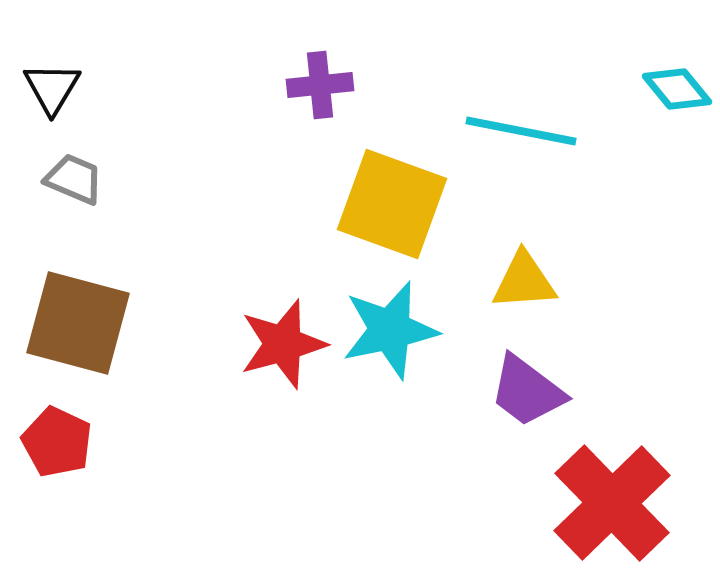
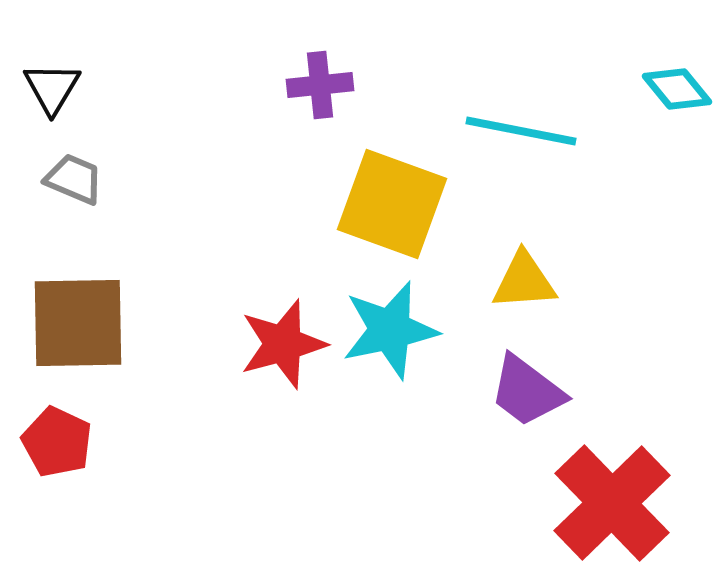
brown square: rotated 16 degrees counterclockwise
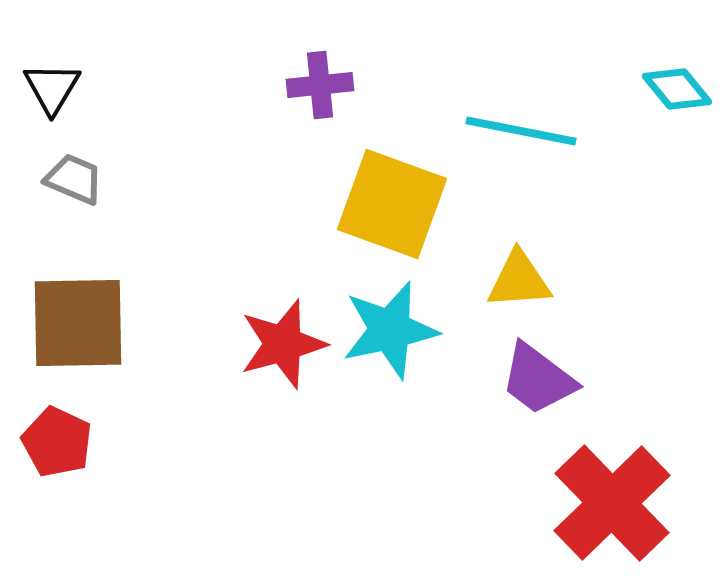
yellow triangle: moved 5 px left, 1 px up
purple trapezoid: moved 11 px right, 12 px up
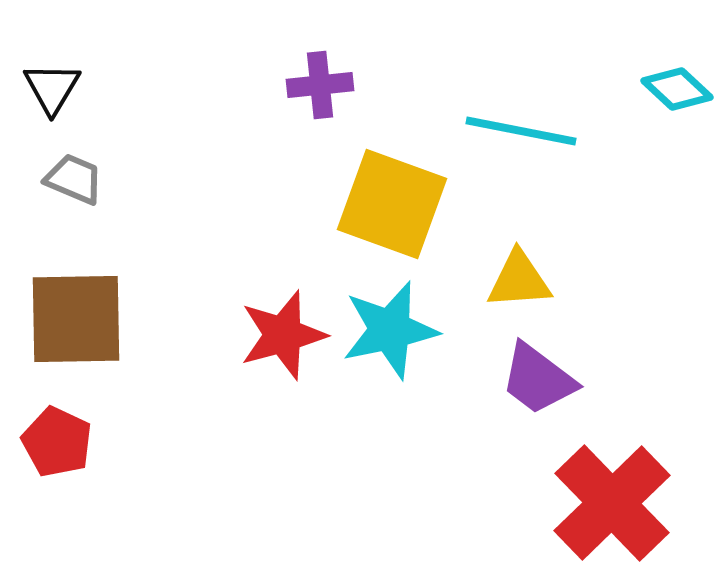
cyan diamond: rotated 8 degrees counterclockwise
brown square: moved 2 px left, 4 px up
red star: moved 9 px up
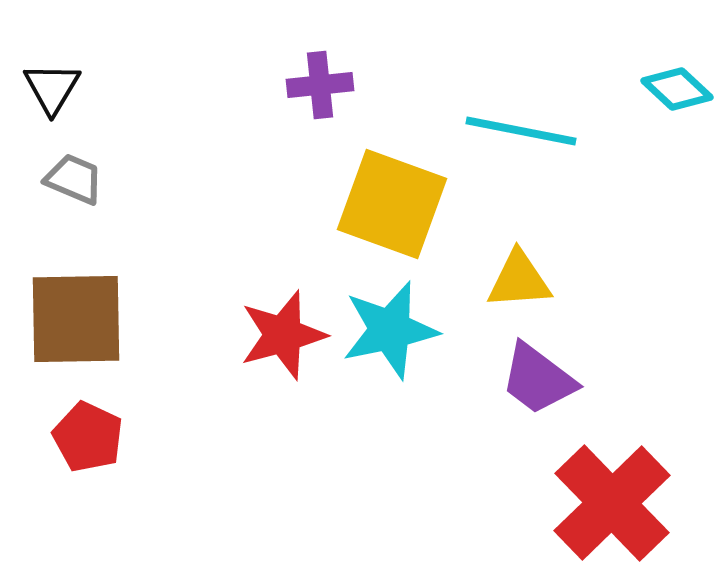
red pentagon: moved 31 px right, 5 px up
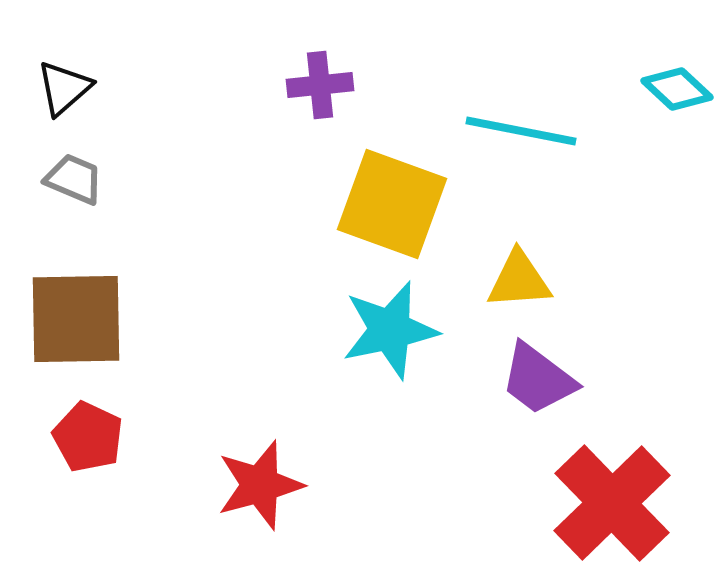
black triangle: moved 12 px right; rotated 18 degrees clockwise
red star: moved 23 px left, 150 px down
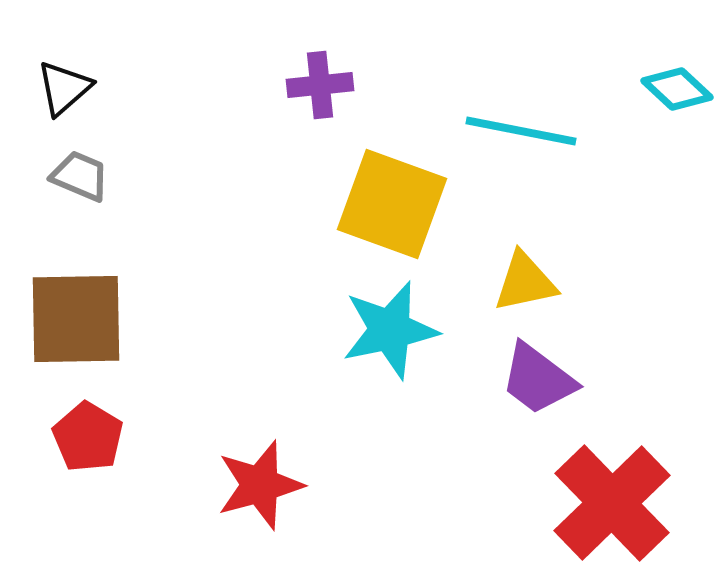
gray trapezoid: moved 6 px right, 3 px up
yellow triangle: moved 6 px right, 2 px down; rotated 8 degrees counterclockwise
red pentagon: rotated 6 degrees clockwise
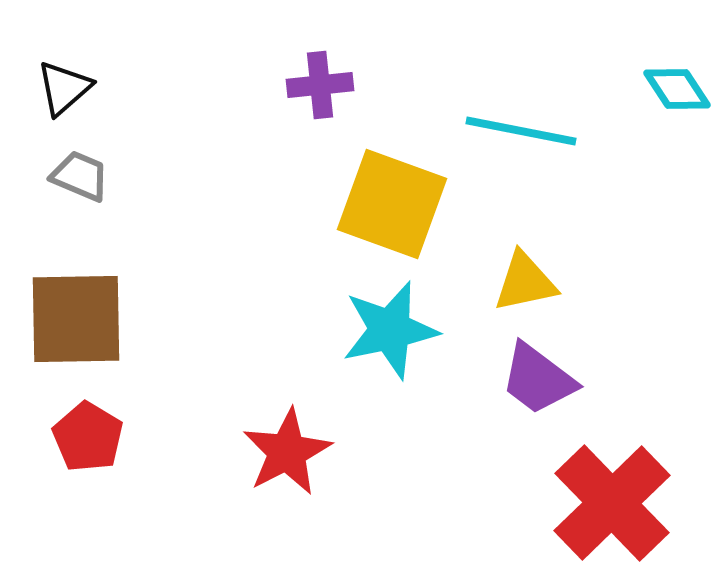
cyan diamond: rotated 14 degrees clockwise
red star: moved 27 px right, 33 px up; rotated 12 degrees counterclockwise
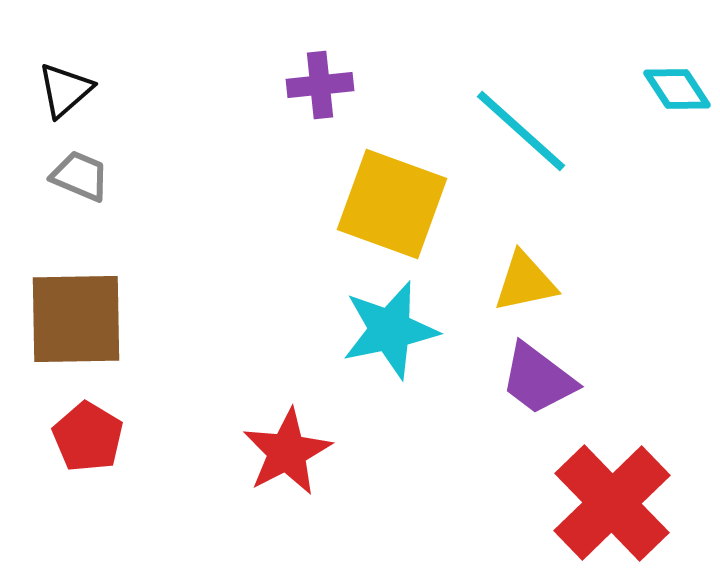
black triangle: moved 1 px right, 2 px down
cyan line: rotated 31 degrees clockwise
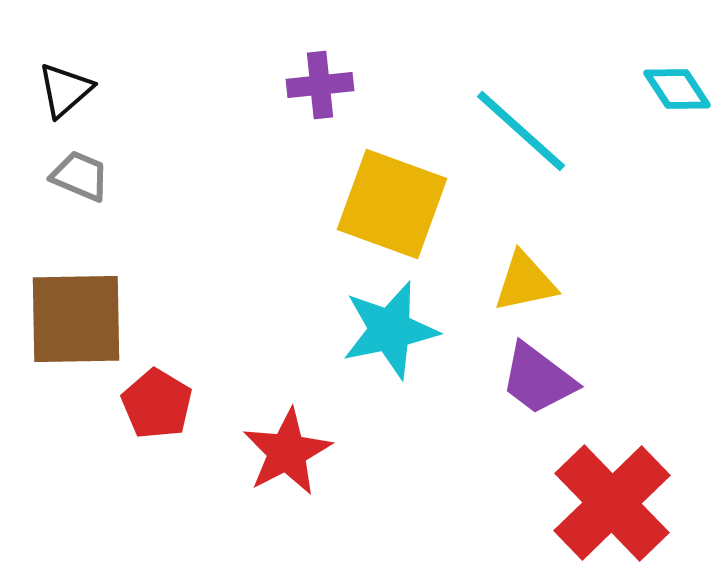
red pentagon: moved 69 px right, 33 px up
